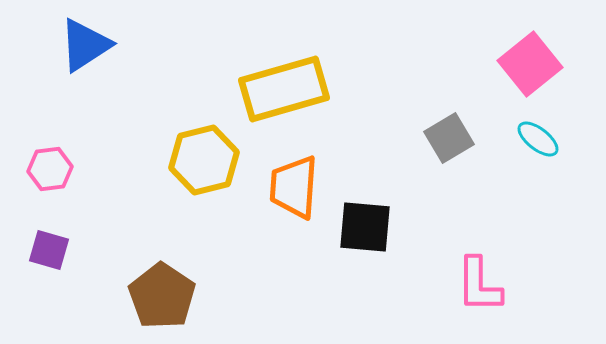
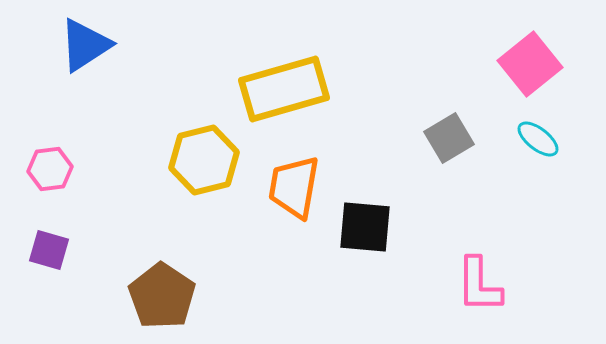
orange trapezoid: rotated 6 degrees clockwise
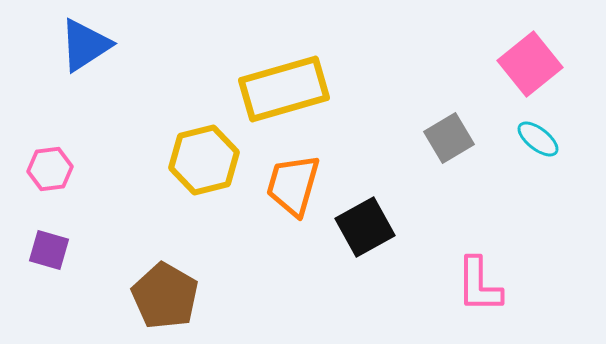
orange trapezoid: moved 1 px left, 2 px up; rotated 6 degrees clockwise
black square: rotated 34 degrees counterclockwise
brown pentagon: moved 3 px right; rotated 4 degrees counterclockwise
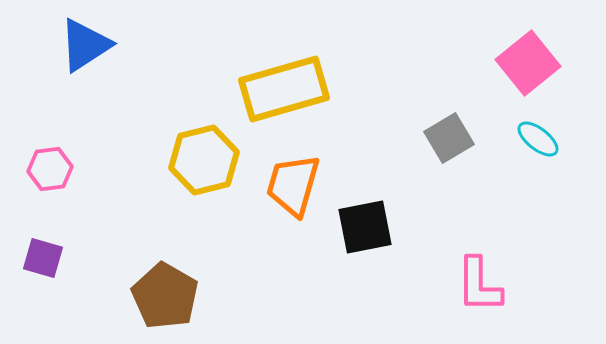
pink square: moved 2 px left, 1 px up
black square: rotated 18 degrees clockwise
purple square: moved 6 px left, 8 px down
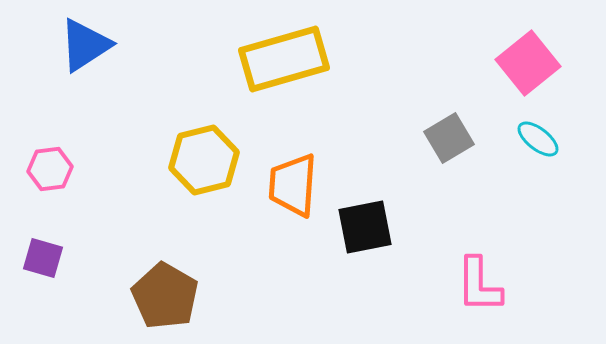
yellow rectangle: moved 30 px up
orange trapezoid: rotated 12 degrees counterclockwise
